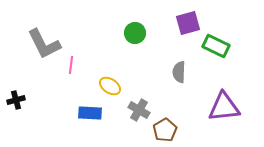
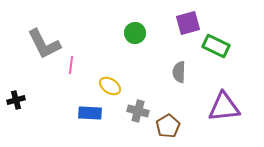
gray cross: moved 1 px left, 1 px down; rotated 15 degrees counterclockwise
brown pentagon: moved 3 px right, 4 px up
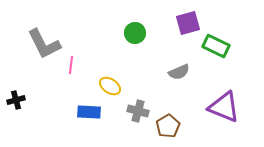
gray semicircle: rotated 115 degrees counterclockwise
purple triangle: rotated 28 degrees clockwise
blue rectangle: moved 1 px left, 1 px up
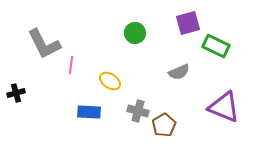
yellow ellipse: moved 5 px up
black cross: moved 7 px up
brown pentagon: moved 4 px left, 1 px up
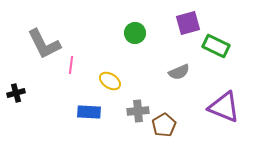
gray cross: rotated 20 degrees counterclockwise
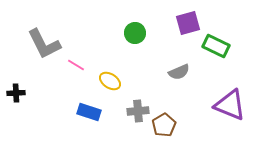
pink line: moved 5 px right; rotated 66 degrees counterclockwise
black cross: rotated 12 degrees clockwise
purple triangle: moved 6 px right, 2 px up
blue rectangle: rotated 15 degrees clockwise
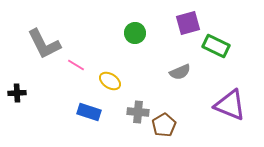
gray semicircle: moved 1 px right
black cross: moved 1 px right
gray cross: moved 1 px down; rotated 10 degrees clockwise
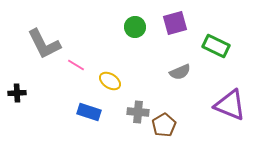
purple square: moved 13 px left
green circle: moved 6 px up
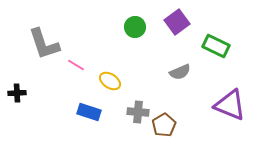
purple square: moved 2 px right, 1 px up; rotated 20 degrees counterclockwise
gray L-shape: rotated 9 degrees clockwise
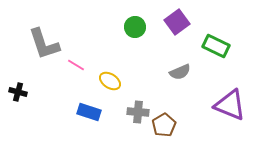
black cross: moved 1 px right, 1 px up; rotated 18 degrees clockwise
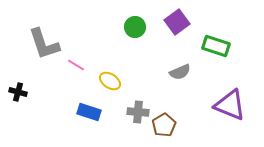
green rectangle: rotated 8 degrees counterclockwise
